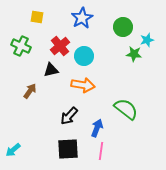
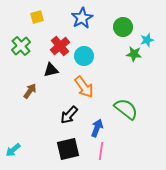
yellow square: rotated 24 degrees counterclockwise
green cross: rotated 24 degrees clockwise
orange arrow: moved 1 px right, 2 px down; rotated 45 degrees clockwise
black arrow: moved 1 px up
black square: rotated 10 degrees counterclockwise
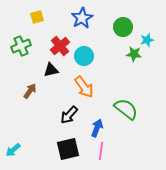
green cross: rotated 18 degrees clockwise
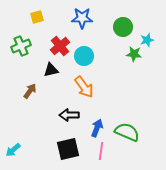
blue star: rotated 30 degrees clockwise
green semicircle: moved 1 px right, 23 px down; rotated 15 degrees counterclockwise
black arrow: rotated 48 degrees clockwise
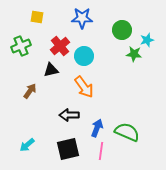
yellow square: rotated 24 degrees clockwise
green circle: moved 1 px left, 3 px down
cyan arrow: moved 14 px right, 5 px up
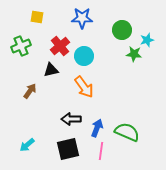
black arrow: moved 2 px right, 4 px down
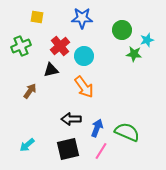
pink line: rotated 24 degrees clockwise
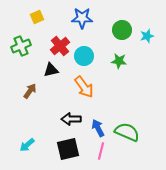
yellow square: rotated 32 degrees counterclockwise
cyan star: moved 4 px up
green star: moved 15 px left, 7 px down
blue arrow: moved 1 px right; rotated 48 degrees counterclockwise
pink line: rotated 18 degrees counterclockwise
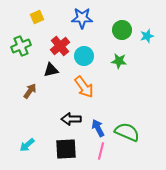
black square: moved 2 px left; rotated 10 degrees clockwise
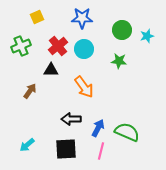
red cross: moved 2 px left
cyan circle: moved 7 px up
black triangle: rotated 14 degrees clockwise
blue arrow: rotated 54 degrees clockwise
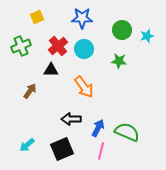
black square: moved 4 px left; rotated 20 degrees counterclockwise
